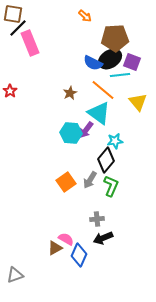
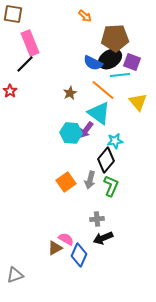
black line: moved 7 px right, 36 px down
gray arrow: rotated 18 degrees counterclockwise
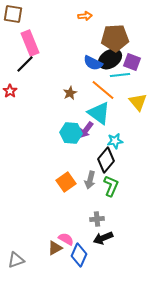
orange arrow: rotated 48 degrees counterclockwise
gray triangle: moved 1 px right, 15 px up
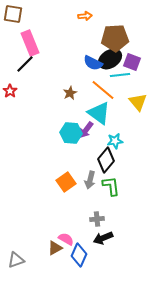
green L-shape: rotated 30 degrees counterclockwise
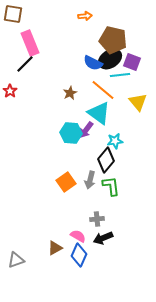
brown pentagon: moved 2 px left, 2 px down; rotated 16 degrees clockwise
pink semicircle: moved 12 px right, 3 px up
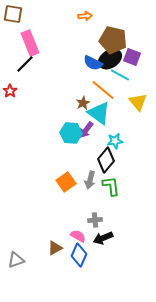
purple square: moved 5 px up
cyan line: rotated 36 degrees clockwise
brown star: moved 13 px right, 10 px down
gray cross: moved 2 px left, 1 px down
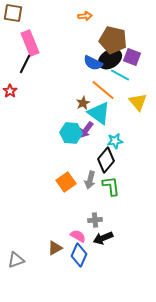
brown square: moved 1 px up
black line: rotated 18 degrees counterclockwise
